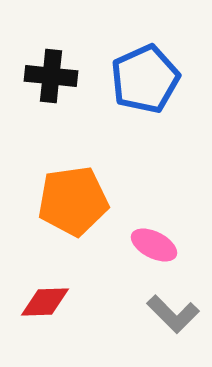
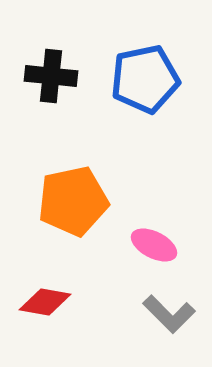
blue pentagon: rotated 12 degrees clockwise
orange pentagon: rotated 4 degrees counterclockwise
red diamond: rotated 12 degrees clockwise
gray L-shape: moved 4 px left
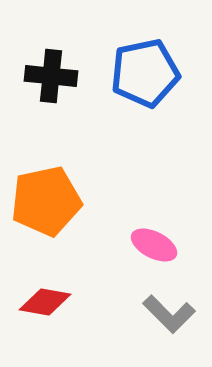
blue pentagon: moved 6 px up
orange pentagon: moved 27 px left
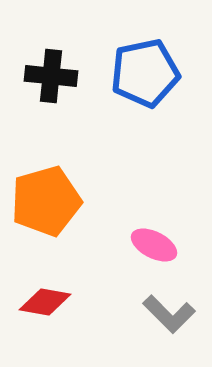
orange pentagon: rotated 4 degrees counterclockwise
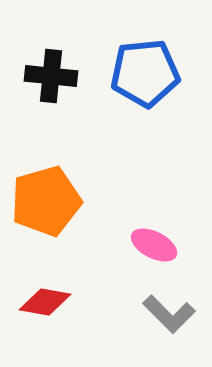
blue pentagon: rotated 6 degrees clockwise
